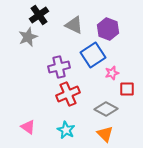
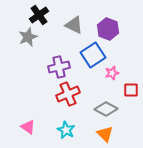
red square: moved 4 px right, 1 px down
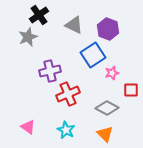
purple cross: moved 9 px left, 4 px down
gray diamond: moved 1 px right, 1 px up
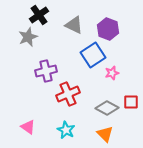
purple cross: moved 4 px left
red square: moved 12 px down
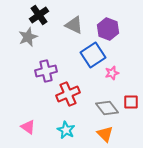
gray diamond: rotated 25 degrees clockwise
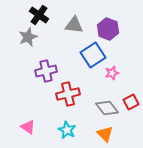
black cross: rotated 18 degrees counterclockwise
gray triangle: rotated 18 degrees counterclockwise
red cross: rotated 10 degrees clockwise
red square: rotated 28 degrees counterclockwise
cyan star: moved 1 px right
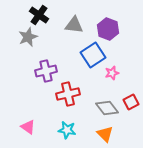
cyan star: rotated 18 degrees counterclockwise
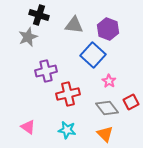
black cross: rotated 18 degrees counterclockwise
blue square: rotated 15 degrees counterclockwise
pink star: moved 3 px left, 8 px down; rotated 24 degrees counterclockwise
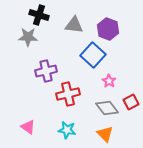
gray star: rotated 24 degrees clockwise
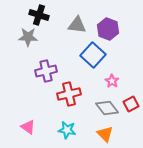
gray triangle: moved 3 px right
pink star: moved 3 px right
red cross: moved 1 px right
red square: moved 2 px down
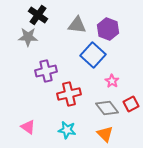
black cross: moved 1 px left; rotated 18 degrees clockwise
